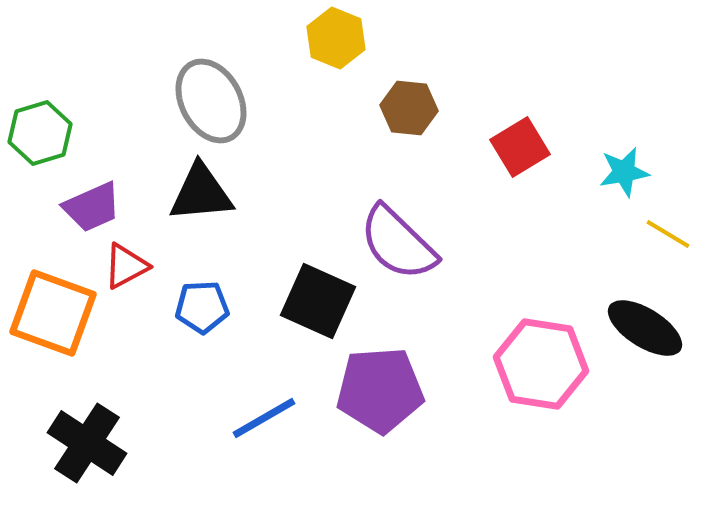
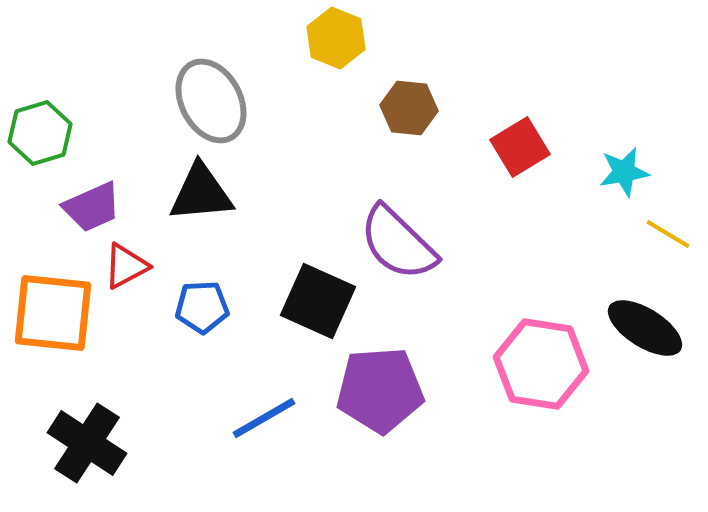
orange square: rotated 14 degrees counterclockwise
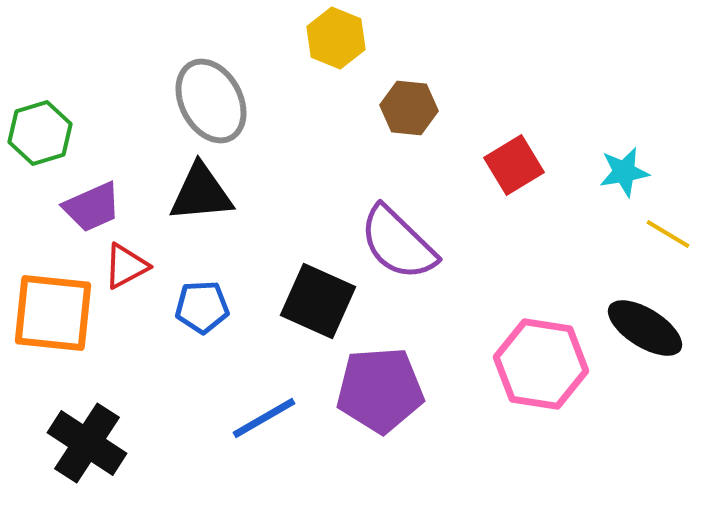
red square: moved 6 px left, 18 px down
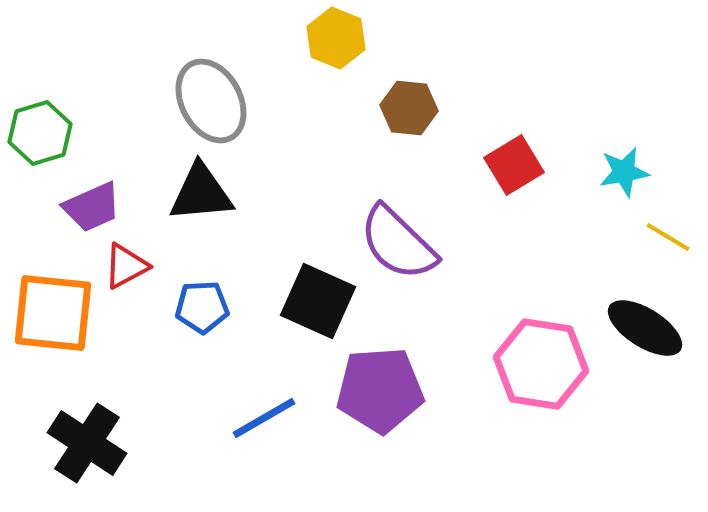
yellow line: moved 3 px down
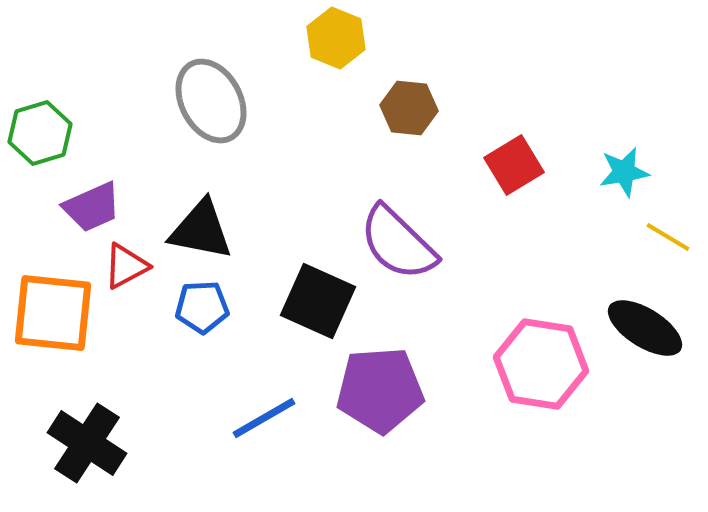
black triangle: moved 37 px down; rotated 16 degrees clockwise
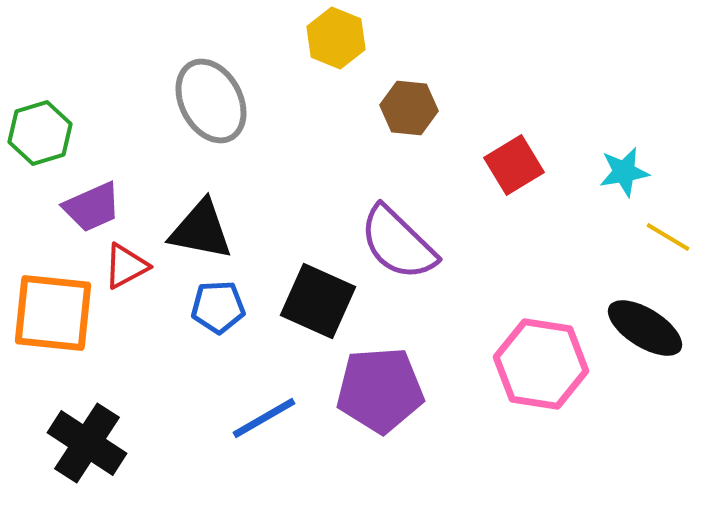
blue pentagon: moved 16 px right
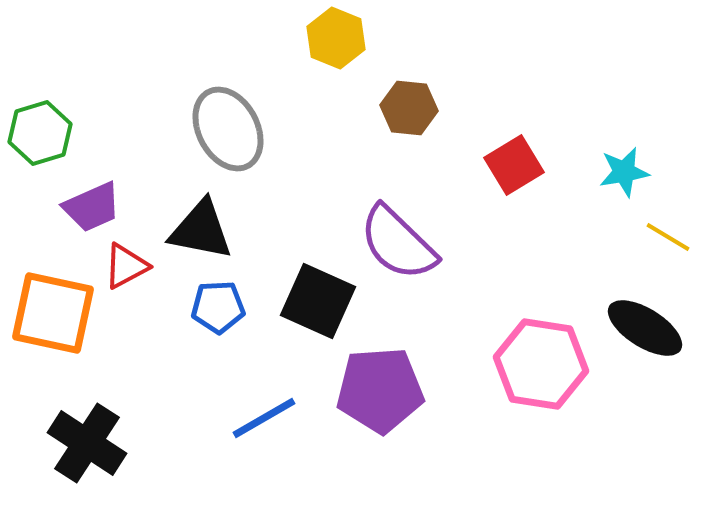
gray ellipse: moved 17 px right, 28 px down
orange square: rotated 6 degrees clockwise
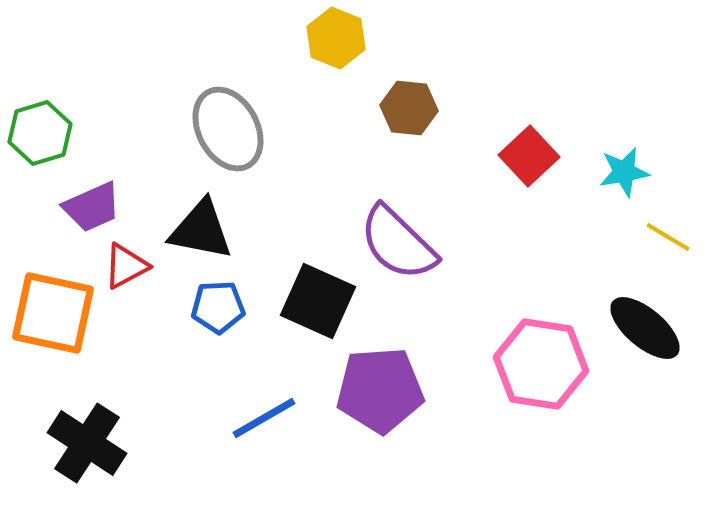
red square: moved 15 px right, 9 px up; rotated 12 degrees counterclockwise
black ellipse: rotated 8 degrees clockwise
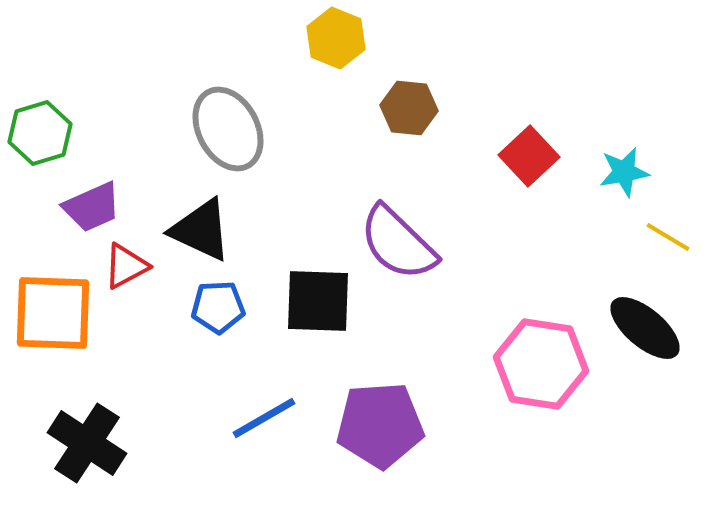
black triangle: rotated 14 degrees clockwise
black square: rotated 22 degrees counterclockwise
orange square: rotated 10 degrees counterclockwise
purple pentagon: moved 35 px down
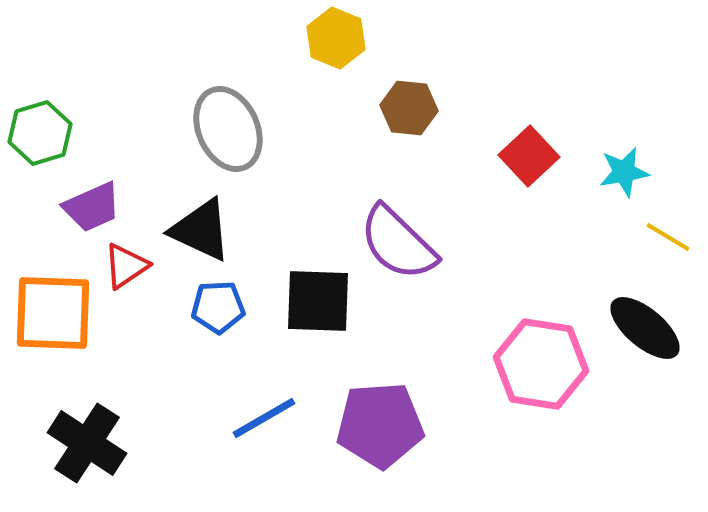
gray ellipse: rotated 4 degrees clockwise
red triangle: rotated 6 degrees counterclockwise
